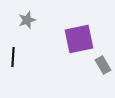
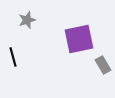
black line: rotated 18 degrees counterclockwise
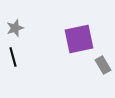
gray star: moved 12 px left, 8 px down
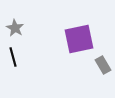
gray star: rotated 24 degrees counterclockwise
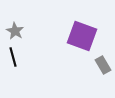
gray star: moved 3 px down
purple square: moved 3 px right, 3 px up; rotated 32 degrees clockwise
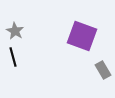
gray rectangle: moved 5 px down
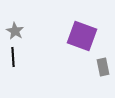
black line: rotated 12 degrees clockwise
gray rectangle: moved 3 px up; rotated 18 degrees clockwise
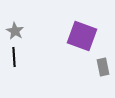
black line: moved 1 px right
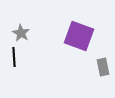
gray star: moved 6 px right, 2 px down
purple square: moved 3 px left
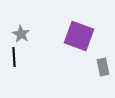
gray star: moved 1 px down
